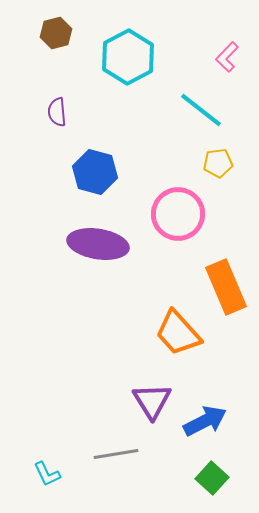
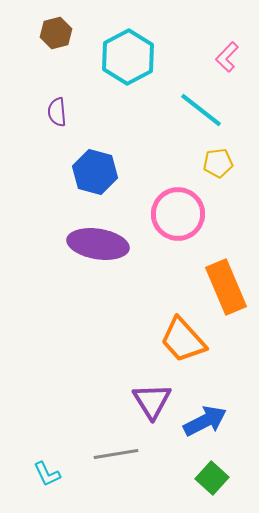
orange trapezoid: moved 5 px right, 7 px down
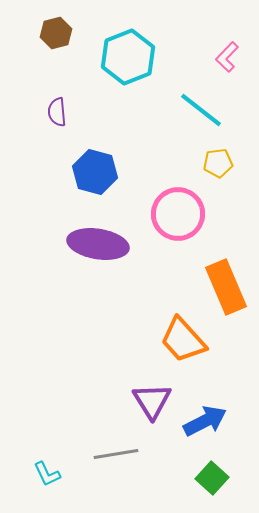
cyan hexagon: rotated 6 degrees clockwise
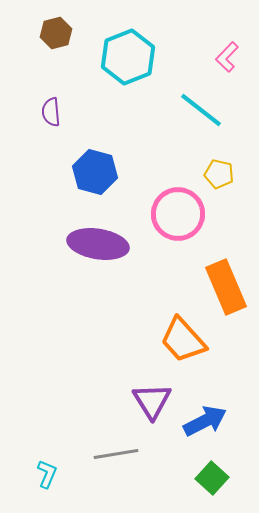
purple semicircle: moved 6 px left
yellow pentagon: moved 1 px right, 11 px down; rotated 20 degrees clockwise
cyan L-shape: rotated 132 degrees counterclockwise
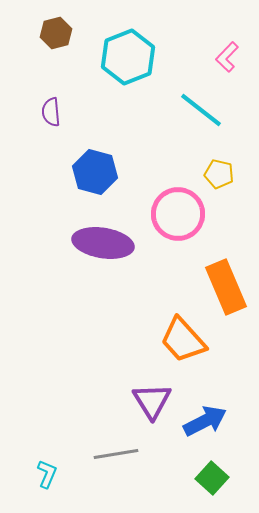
purple ellipse: moved 5 px right, 1 px up
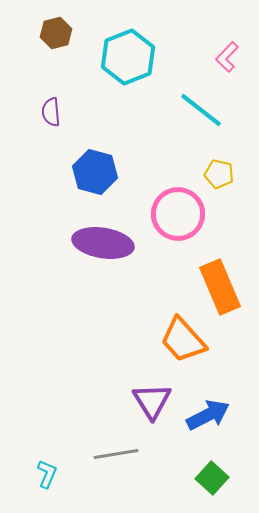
orange rectangle: moved 6 px left
blue arrow: moved 3 px right, 6 px up
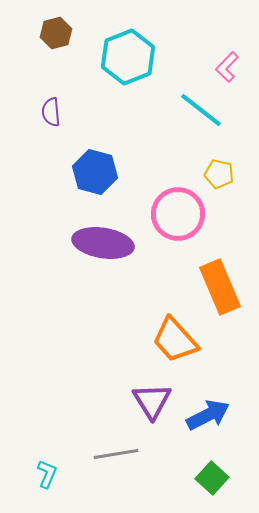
pink L-shape: moved 10 px down
orange trapezoid: moved 8 px left
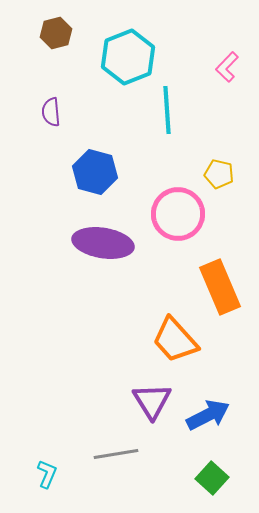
cyan line: moved 34 px left; rotated 48 degrees clockwise
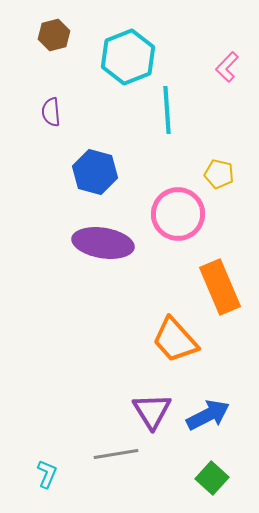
brown hexagon: moved 2 px left, 2 px down
purple triangle: moved 10 px down
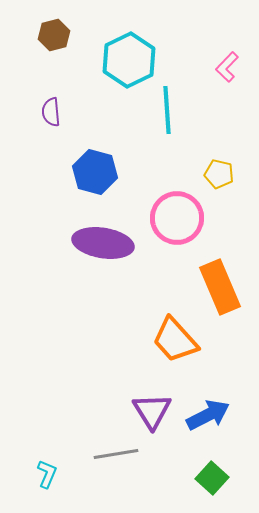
cyan hexagon: moved 1 px right, 3 px down; rotated 4 degrees counterclockwise
pink circle: moved 1 px left, 4 px down
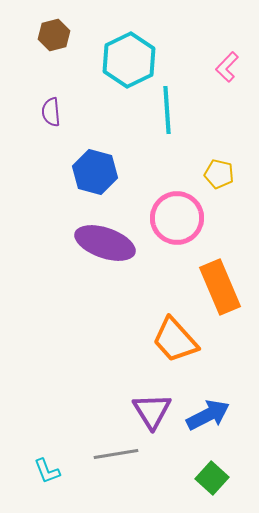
purple ellipse: moved 2 px right; rotated 10 degrees clockwise
cyan L-shape: moved 3 px up; rotated 136 degrees clockwise
